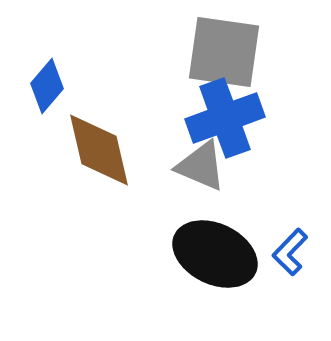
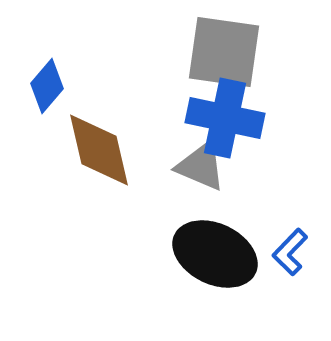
blue cross: rotated 32 degrees clockwise
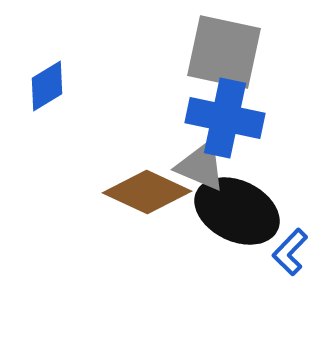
gray square: rotated 4 degrees clockwise
blue diamond: rotated 18 degrees clockwise
brown diamond: moved 48 px right, 42 px down; rotated 52 degrees counterclockwise
black ellipse: moved 22 px right, 43 px up
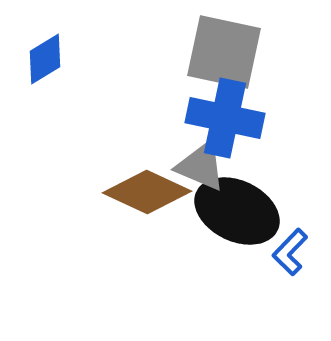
blue diamond: moved 2 px left, 27 px up
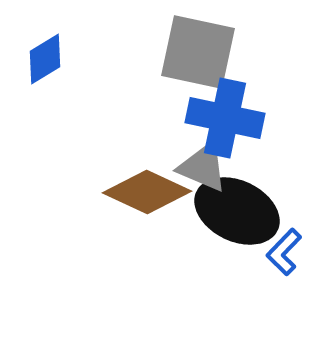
gray square: moved 26 px left
gray triangle: moved 2 px right, 1 px down
blue L-shape: moved 6 px left
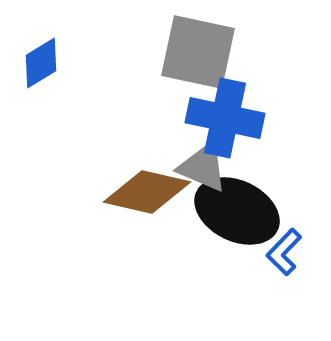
blue diamond: moved 4 px left, 4 px down
brown diamond: rotated 12 degrees counterclockwise
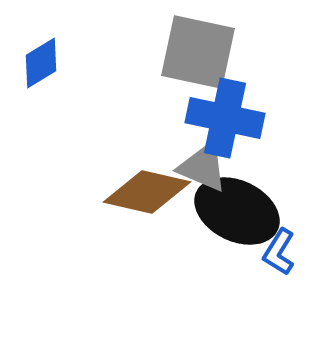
blue L-shape: moved 5 px left; rotated 12 degrees counterclockwise
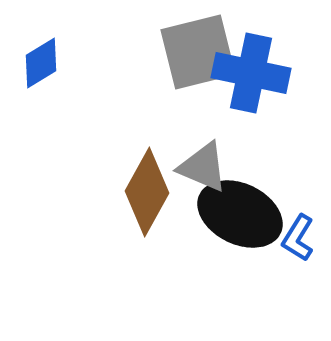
gray square: rotated 26 degrees counterclockwise
blue cross: moved 26 px right, 45 px up
brown diamond: rotated 74 degrees counterclockwise
black ellipse: moved 3 px right, 3 px down
blue L-shape: moved 19 px right, 14 px up
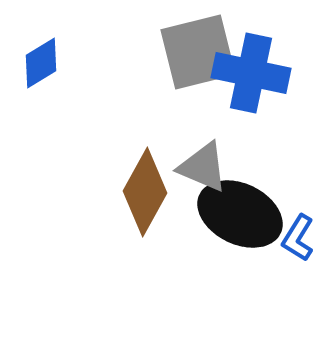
brown diamond: moved 2 px left
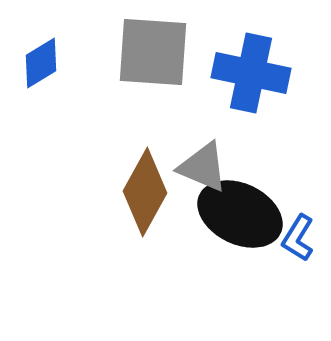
gray square: moved 45 px left; rotated 18 degrees clockwise
